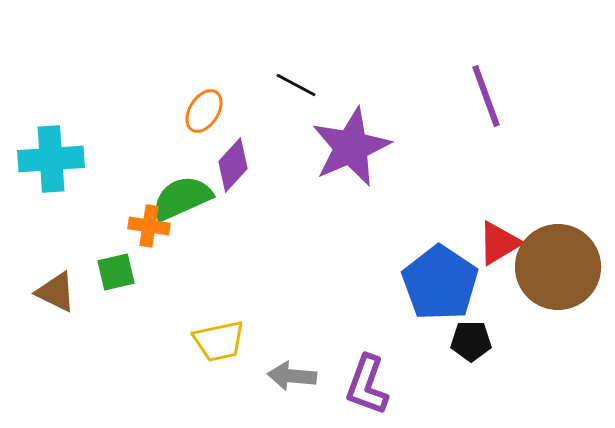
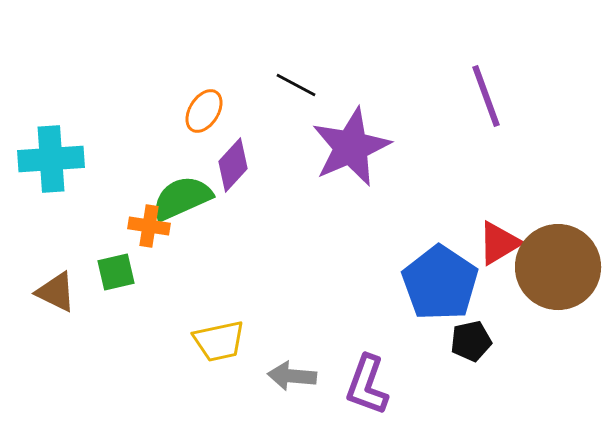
black pentagon: rotated 12 degrees counterclockwise
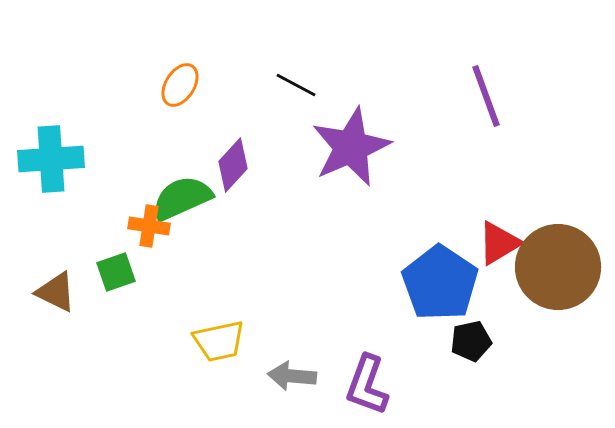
orange ellipse: moved 24 px left, 26 px up
green square: rotated 6 degrees counterclockwise
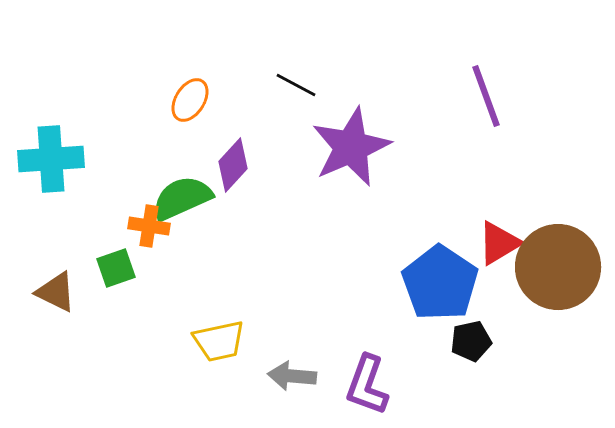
orange ellipse: moved 10 px right, 15 px down
green square: moved 4 px up
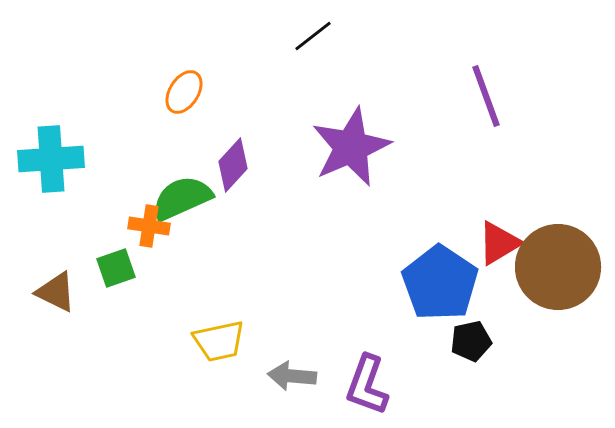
black line: moved 17 px right, 49 px up; rotated 66 degrees counterclockwise
orange ellipse: moved 6 px left, 8 px up
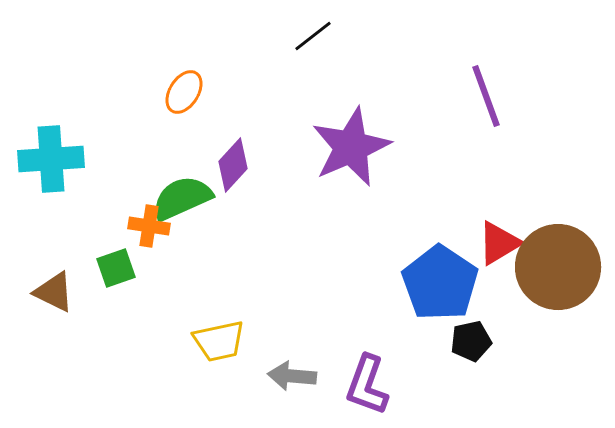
brown triangle: moved 2 px left
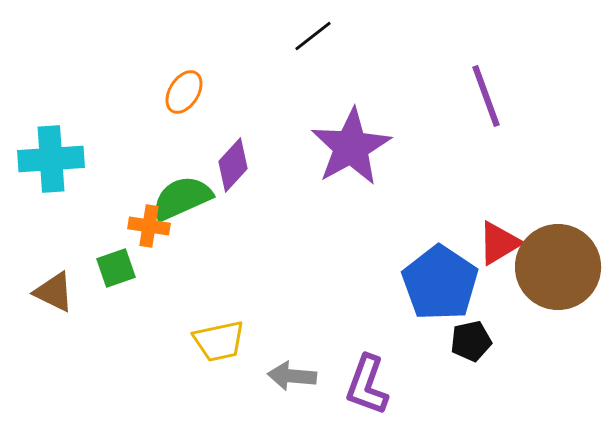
purple star: rotated 6 degrees counterclockwise
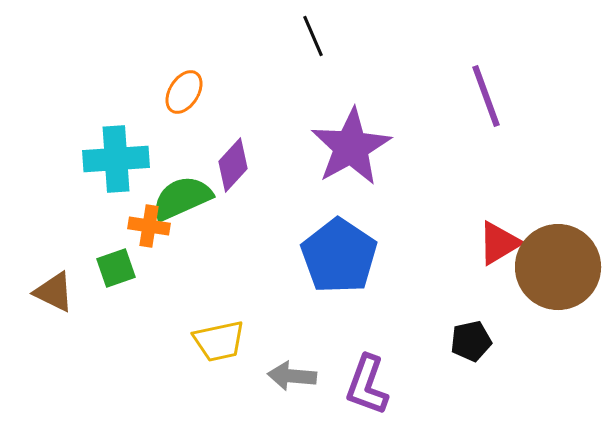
black line: rotated 75 degrees counterclockwise
cyan cross: moved 65 px right
blue pentagon: moved 101 px left, 27 px up
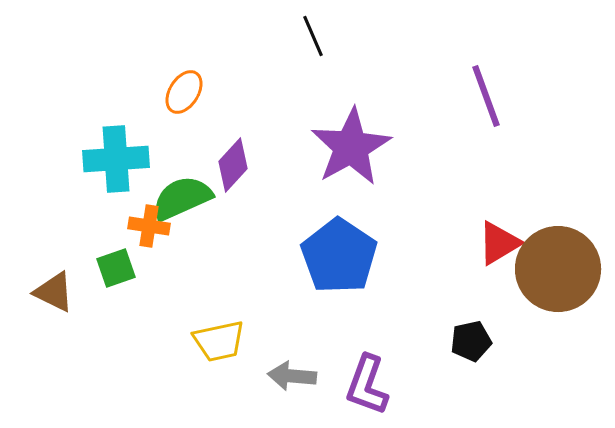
brown circle: moved 2 px down
